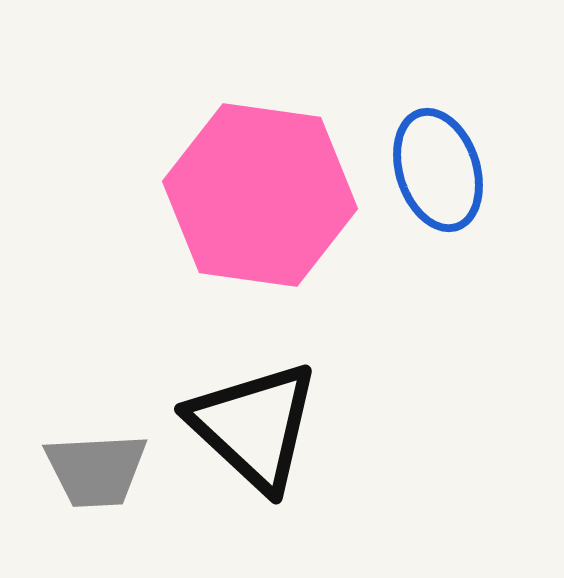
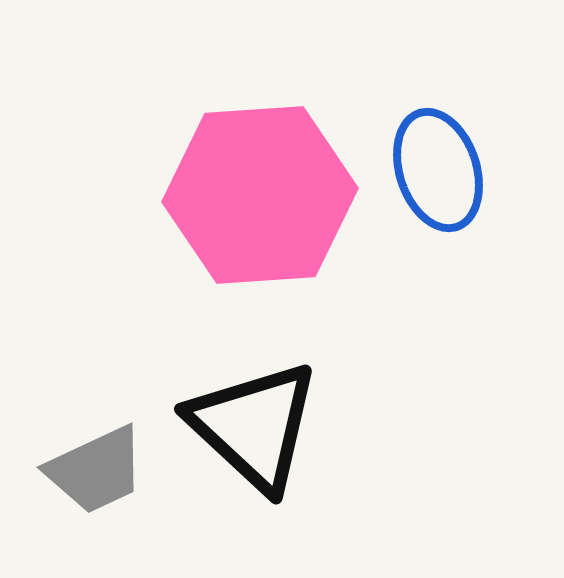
pink hexagon: rotated 12 degrees counterclockwise
gray trapezoid: rotated 22 degrees counterclockwise
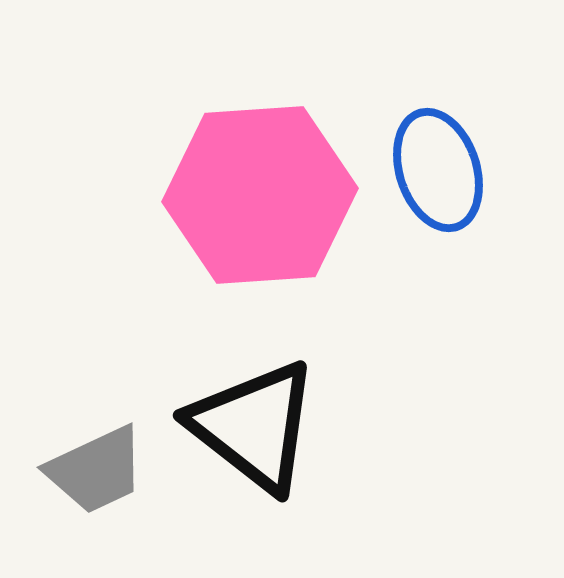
black triangle: rotated 5 degrees counterclockwise
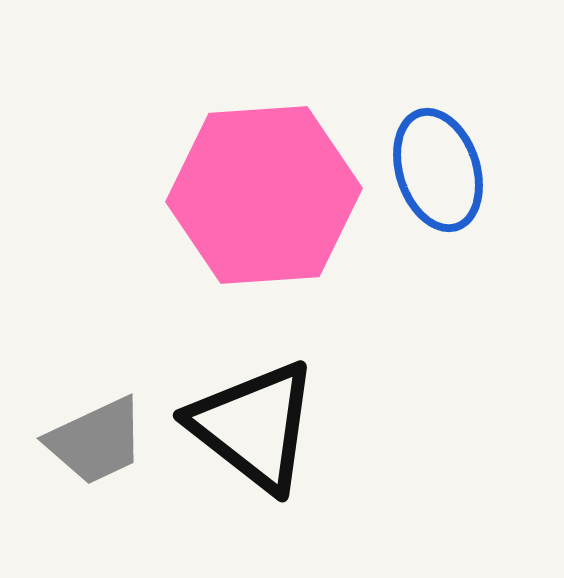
pink hexagon: moved 4 px right
gray trapezoid: moved 29 px up
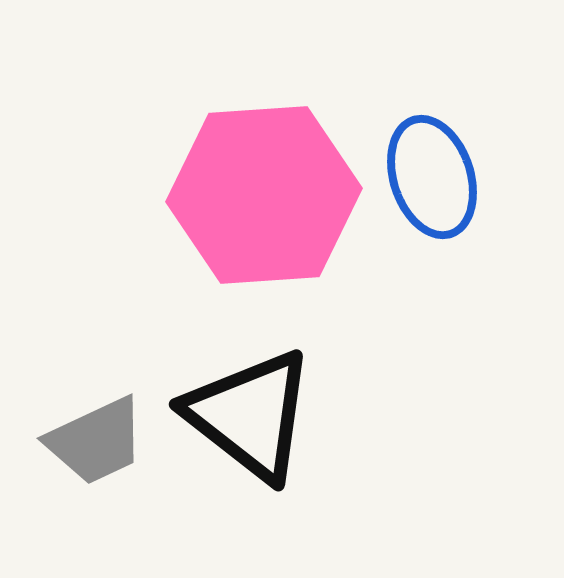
blue ellipse: moved 6 px left, 7 px down
black triangle: moved 4 px left, 11 px up
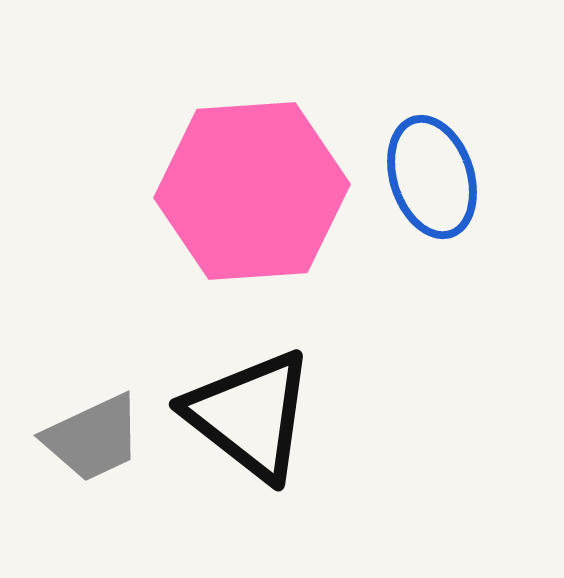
pink hexagon: moved 12 px left, 4 px up
gray trapezoid: moved 3 px left, 3 px up
